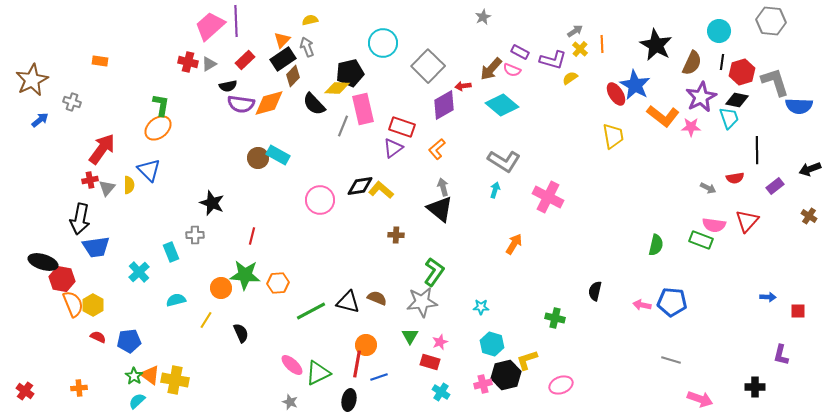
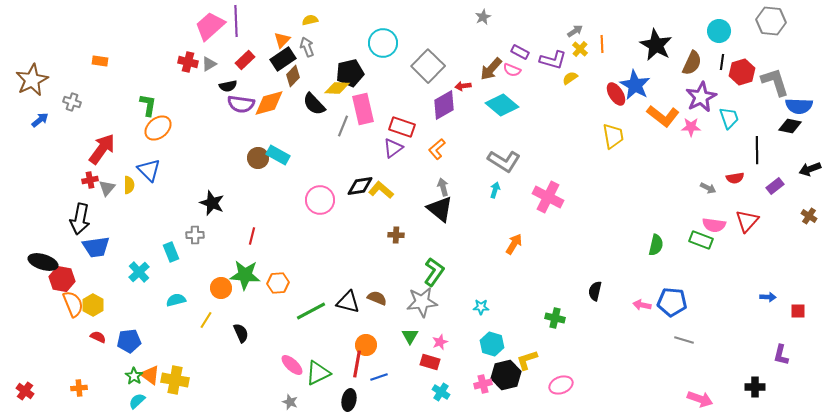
black diamond at (737, 100): moved 53 px right, 26 px down
green L-shape at (161, 105): moved 13 px left
gray line at (671, 360): moved 13 px right, 20 px up
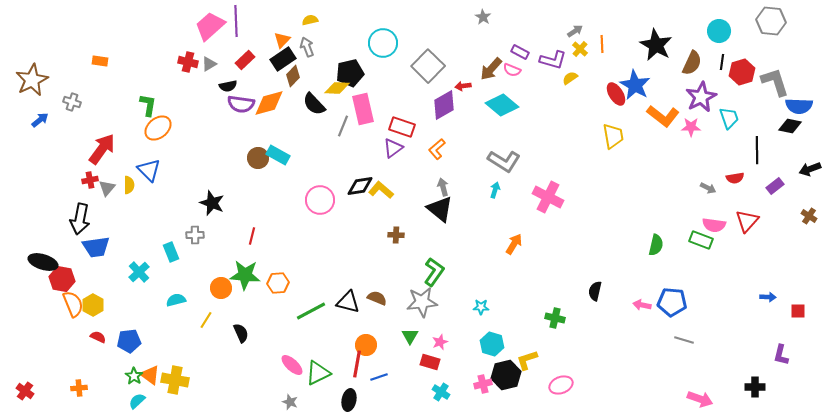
gray star at (483, 17): rotated 14 degrees counterclockwise
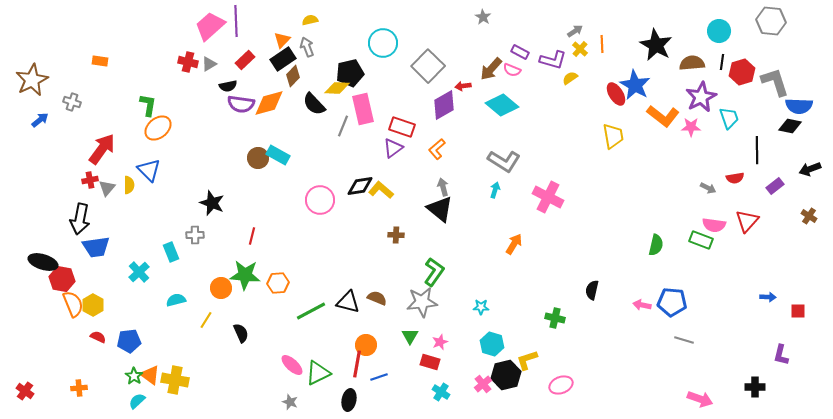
brown semicircle at (692, 63): rotated 120 degrees counterclockwise
black semicircle at (595, 291): moved 3 px left, 1 px up
pink cross at (483, 384): rotated 24 degrees counterclockwise
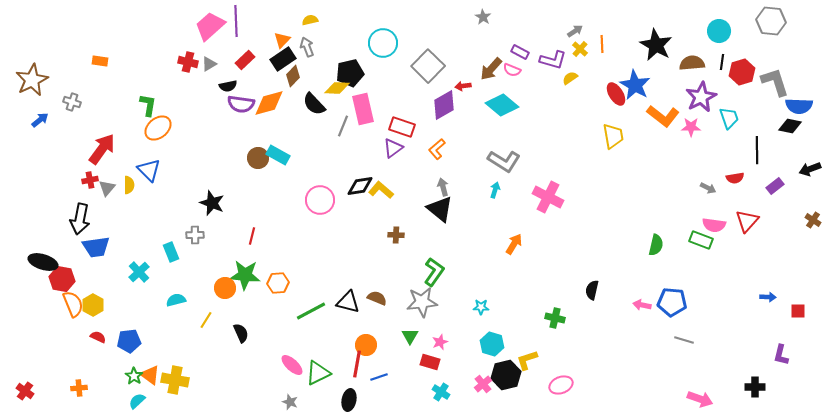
brown cross at (809, 216): moved 4 px right, 4 px down
orange circle at (221, 288): moved 4 px right
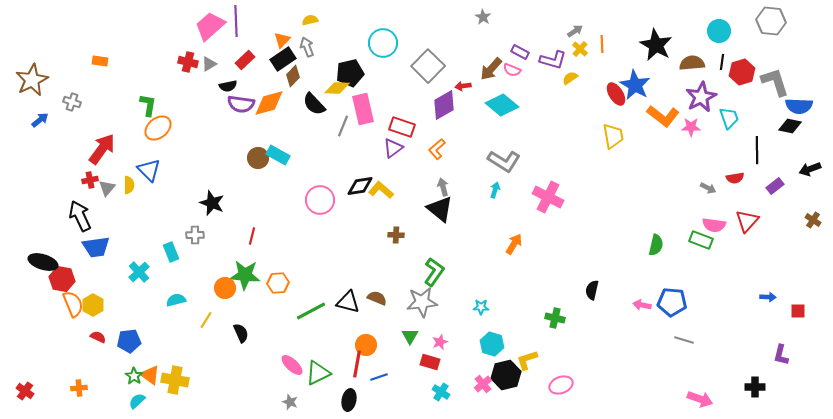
black arrow at (80, 219): moved 3 px up; rotated 144 degrees clockwise
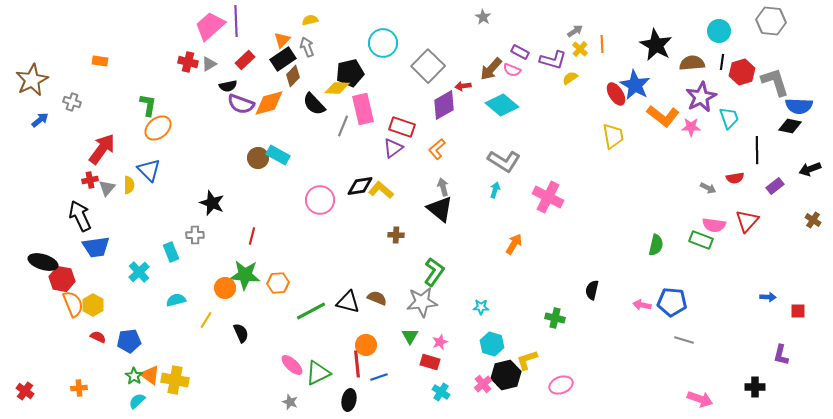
purple semicircle at (241, 104): rotated 12 degrees clockwise
red line at (357, 364): rotated 16 degrees counterclockwise
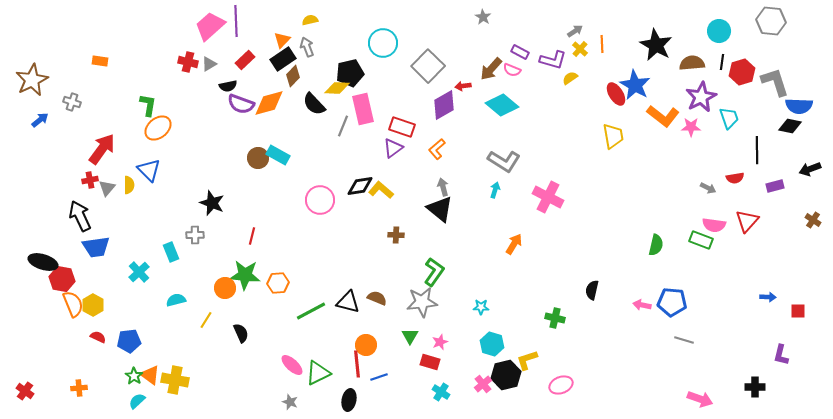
purple rectangle at (775, 186): rotated 24 degrees clockwise
